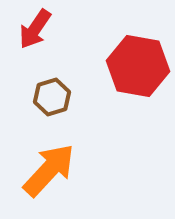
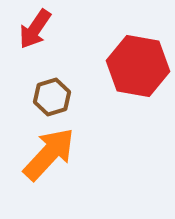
orange arrow: moved 16 px up
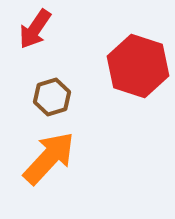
red hexagon: rotated 8 degrees clockwise
orange arrow: moved 4 px down
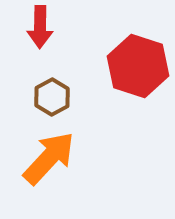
red arrow: moved 5 px right, 2 px up; rotated 33 degrees counterclockwise
brown hexagon: rotated 12 degrees counterclockwise
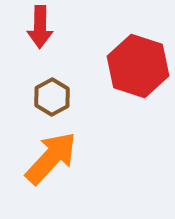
orange arrow: moved 2 px right
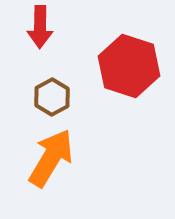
red hexagon: moved 9 px left
orange arrow: rotated 12 degrees counterclockwise
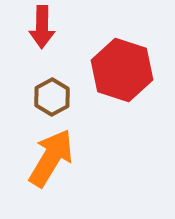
red arrow: moved 2 px right
red hexagon: moved 7 px left, 4 px down
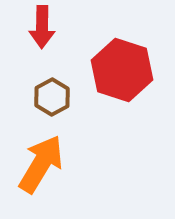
orange arrow: moved 10 px left, 6 px down
